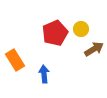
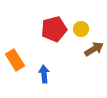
red pentagon: moved 1 px left, 4 px up; rotated 10 degrees clockwise
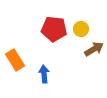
red pentagon: rotated 20 degrees clockwise
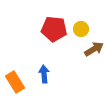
orange rectangle: moved 22 px down
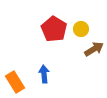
red pentagon: rotated 25 degrees clockwise
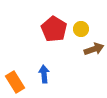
brown arrow: rotated 12 degrees clockwise
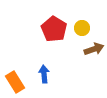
yellow circle: moved 1 px right, 1 px up
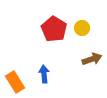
brown arrow: moved 2 px left, 10 px down
